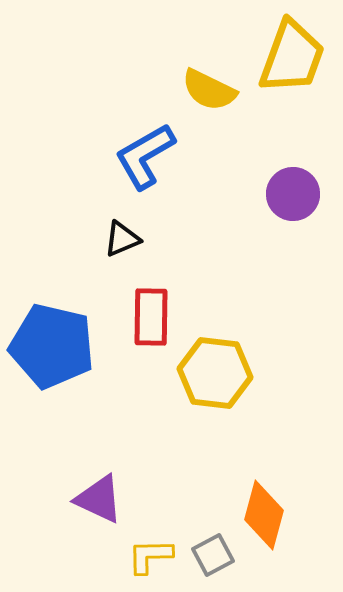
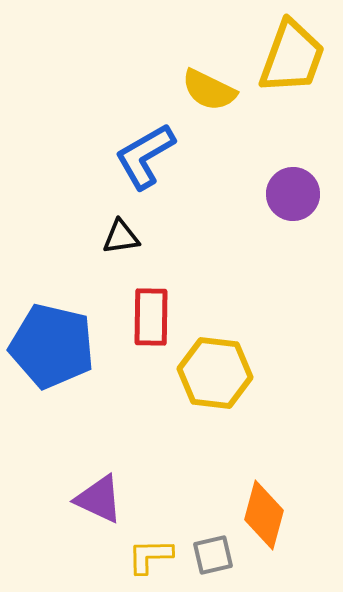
black triangle: moved 1 px left, 2 px up; rotated 15 degrees clockwise
gray square: rotated 15 degrees clockwise
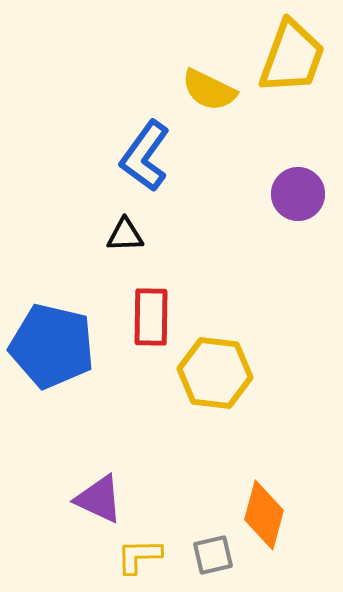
blue L-shape: rotated 24 degrees counterclockwise
purple circle: moved 5 px right
black triangle: moved 4 px right, 2 px up; rotated 6 degrees clockwise
yellow L-shape: moved 11 px left
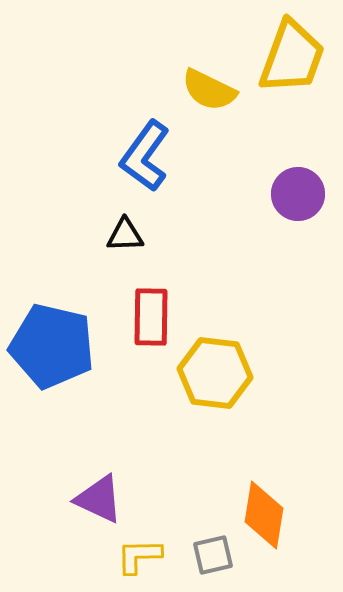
orange diamond: rotated 6 degrees counterclockwise
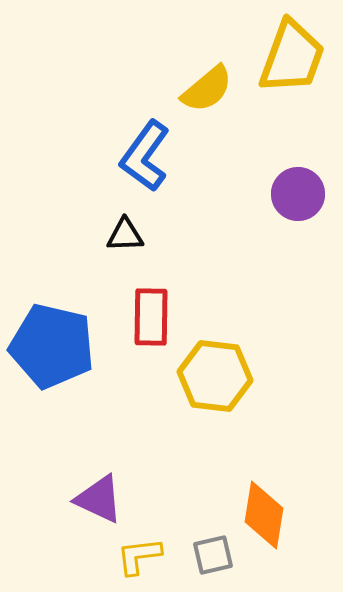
yellow semicircle: moved 2 px left, 1 px up; rotated 66 degrees counterclockwise
yellow hexagon: moved 3 px down
yellow L-shape: rotated 6 degrees counterclockwise
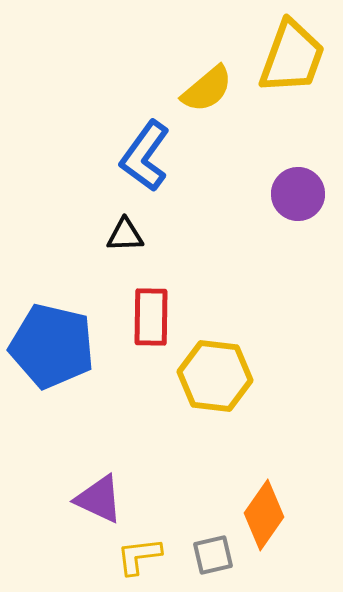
orange diamond: rotated 26 degrees clockwise
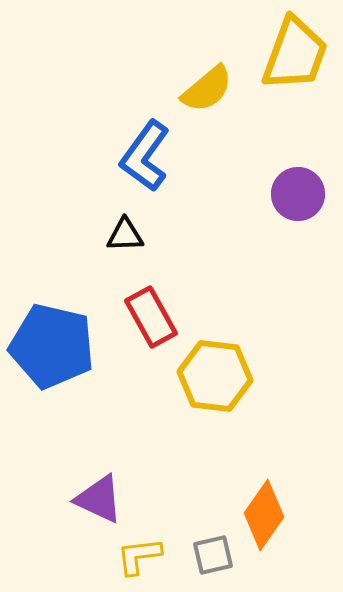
yellow trapezoid: moved 3 px right, 3 px up
red rectangle: rotated 30 degrees counterclockwise
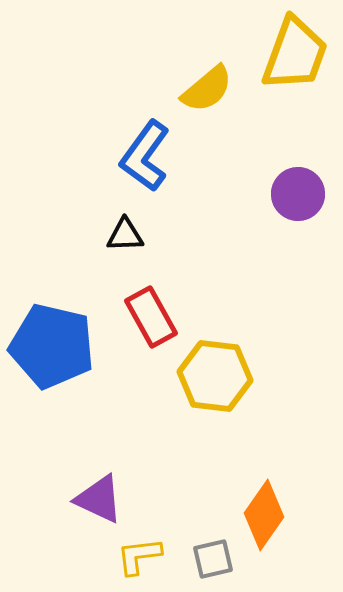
gray square: moved 4 px down
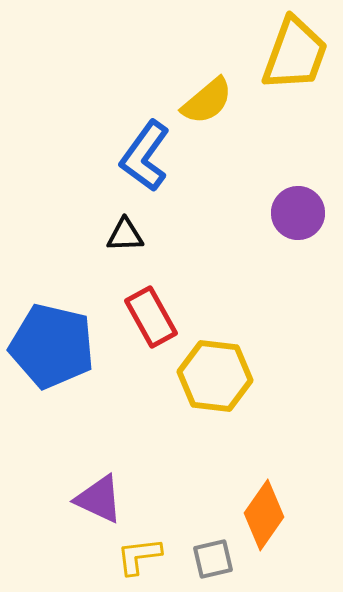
yellow semicircle: moved 12 px down
purple circle: moved 19 px down
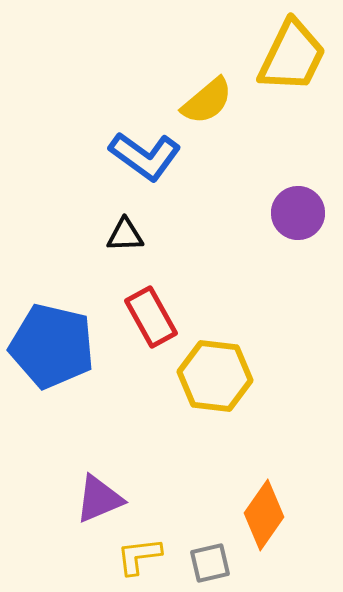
yellow trapezoid: moved 3 px left, 2 px down; rotated 6 degrees clockwise
blue L-shape: rotated 90 degrees counterclockwise
purple triangle: rotated 48 degrees counterclockwise
gray square: moved 3 px left, 4 px down
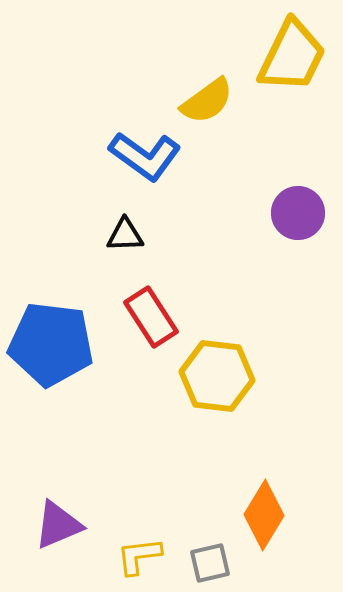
yellow semicircle: rotated 4 degrees clockwise
red rectangle: rotated 4 degrees counterclockwise
blue pentagon: moved 1 px left, 2 px up; rotated 6 degrees counterclockwise
yellow hexagon: moved 2 px right
purple triangle: moved 41 px left, 26 px down
orange diamond: rotated 4 degrees counterclockwise
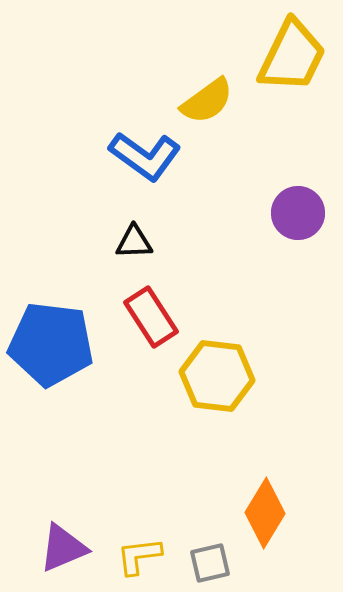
black triangle: moved 9 px right, 7 px down
orange diamond: moved 1 px right, 2 px up
purple triangle: moved 5 px right, 23 px down
